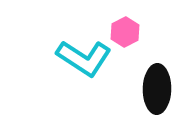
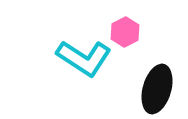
black ellipse: rotated 15 degrees clockwise
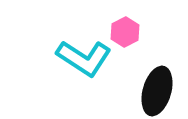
black ellipse: moved 2 px down
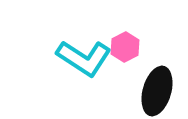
pink hexagon: moved 15 px down
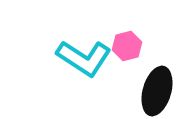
pink hexagon: moved 2 px right, 1 px up; rotated 12 degrees clockwise
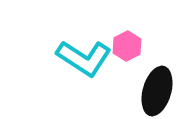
pink hexagon: rotated 12 degrees counterclockwise
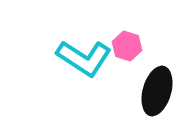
pink hexagon: rotated 16 degrees counterclockwise
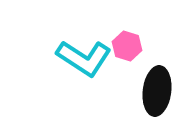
black ellipse: rotated 9 degrees counterclockwise
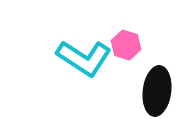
pink hexagon: moved 1 px left, 1 px up
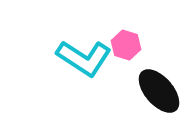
black ellipse: moved 2 px right; rotated 48 degrees counterclockwise
